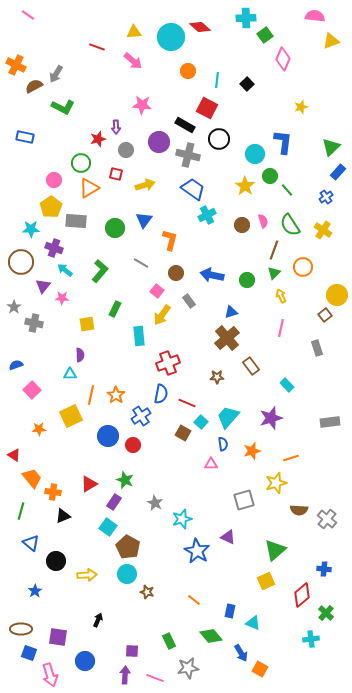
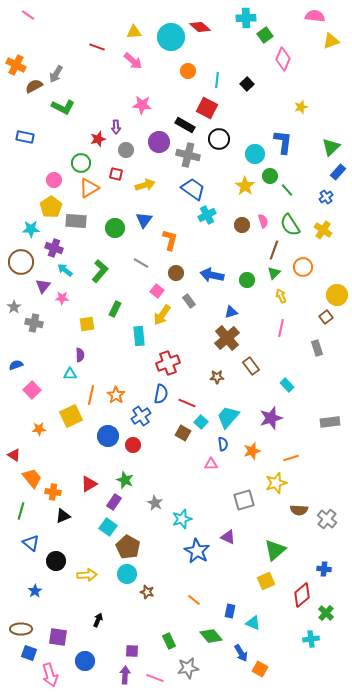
brown square at (325, 315): moved 1 px right, 2 px down
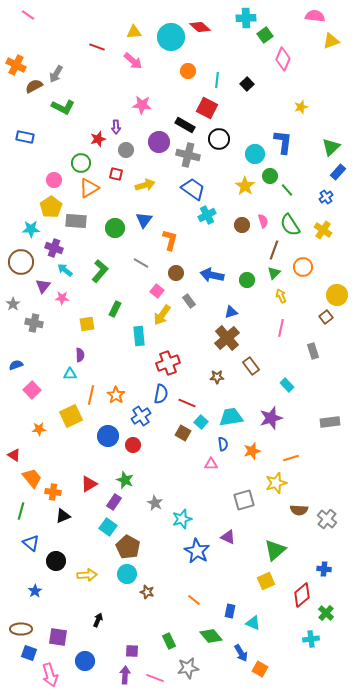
gray star at (14, 307): moved 1 px left, 3 px up
gray rectangle at (317, 348): moved 4 px left, 3 px down
cyan trapezoid at (228, 417): moved 3 px right; rotated 40 degrees clockwise
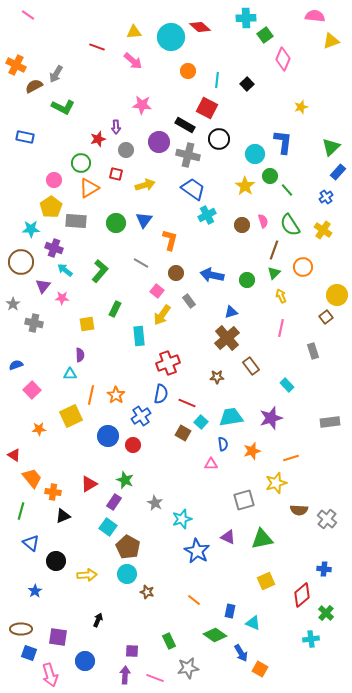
green circle at (115, 228): moved 1 px right, 5 px up
green triangle at (275, 550): moved 13 px left, 11 px up; rotated 30 degrees clockwise
green diamond at (211, 636): moved 4 px right, 1 px up; rotated 15 degrees counterclockwise
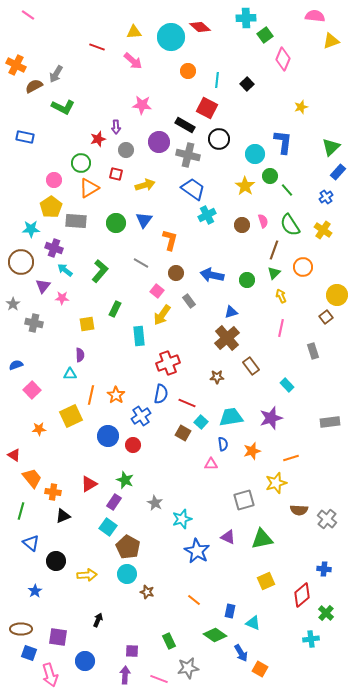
pink line at (155, 678): moved 4 px right, 1 px down
